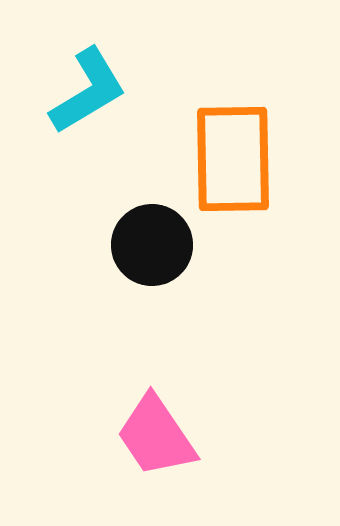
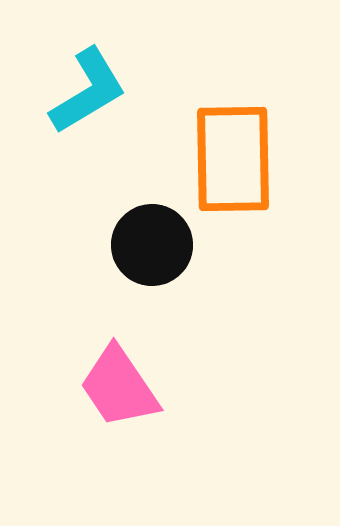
pink trapezoid: moved 37 px left, 49 px up
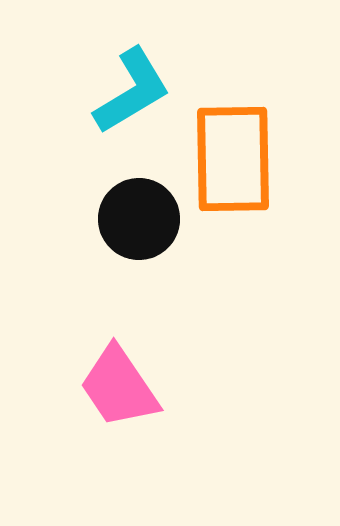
cyan L-shape: moved 44 px right
black circle: moved 13 px left, 26 px up
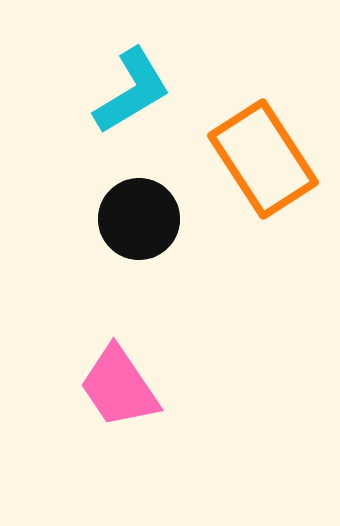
orange rectangle: moved 30 px right; rotated 32 degrees counterclockwise
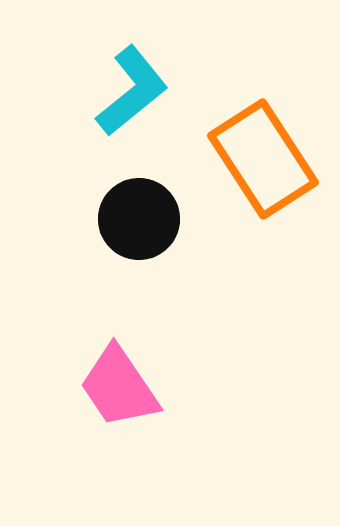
cyan L-shape: rotated 8 degrees counterclockwise
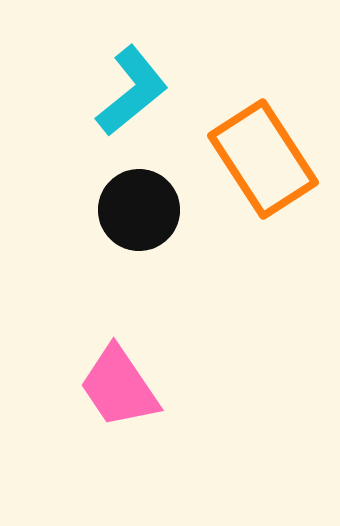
black circle: moved 9 px up
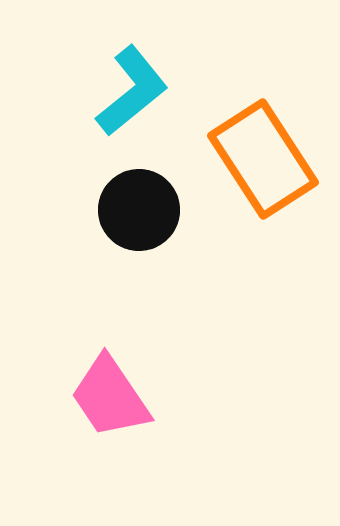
pink trapezoid: moved 9 px left, 10 px down
